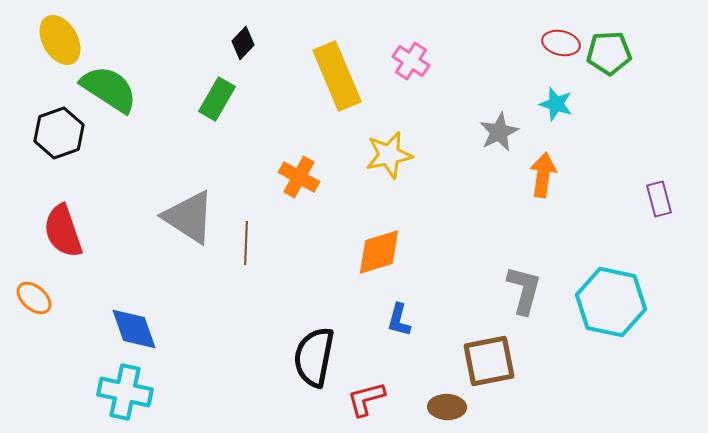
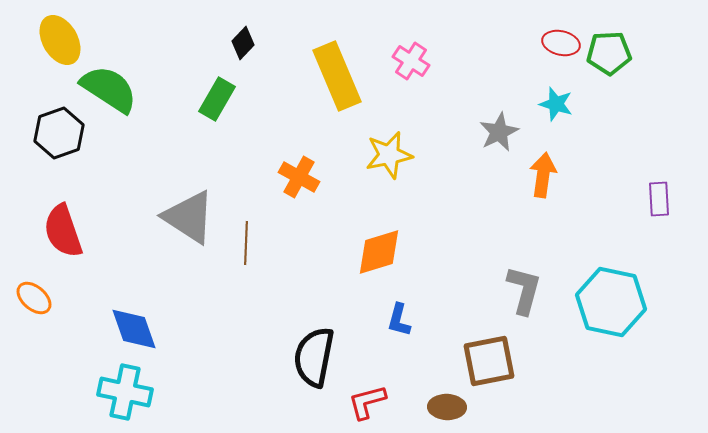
purple rectangle: rotated 12 degrees clockwise
red L-shape: moved 1 px right, 3 px down
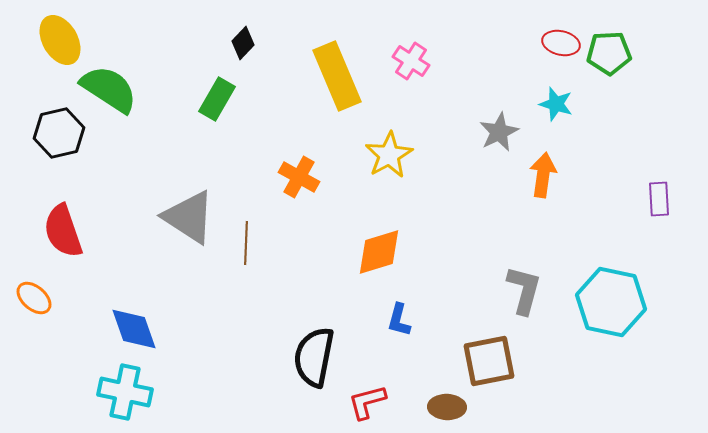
black hexagon: rotated 6 degrees clockwise
yellow star: rotated 18 degrees counterclockwise
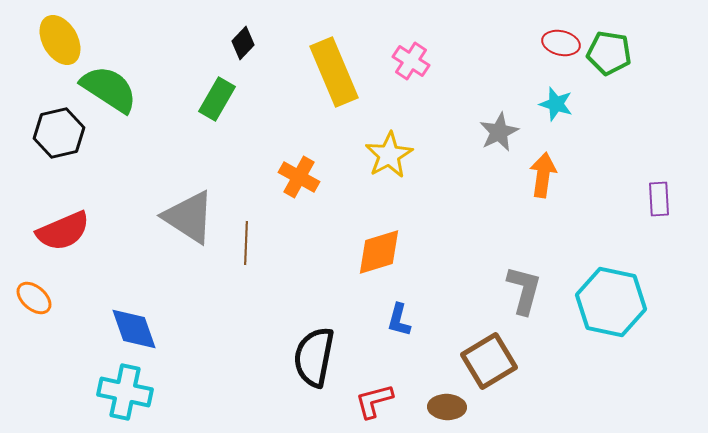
green pentagon: rotated 12 degrees clockwise
yellow rectangle: moved 3 px left, 4 px up
red semicircle: rotated 94 degrees counterclockwise
brown square: rotated 20 degrees counterclockwise
red L-shape: moved 7 px right, 1 px up
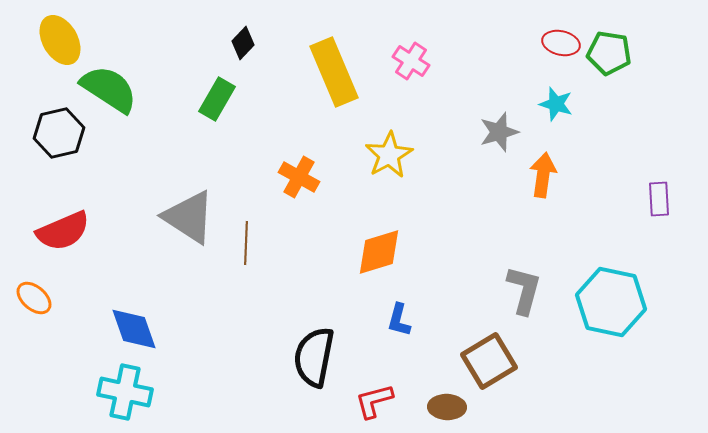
gray star: rotated 9 degrees clockwise
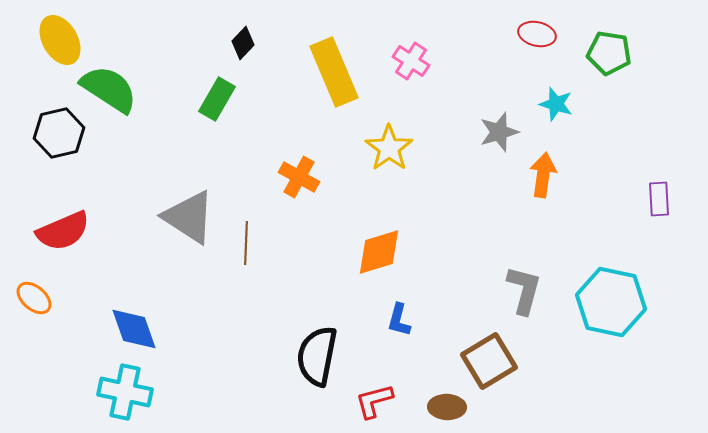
red ellipse: moved 24 px left, 9 px up
yellow star: moved 7 px up; rotated 6 degrees counterclockwise
black semicircle: moved 3 px right, 1 px up
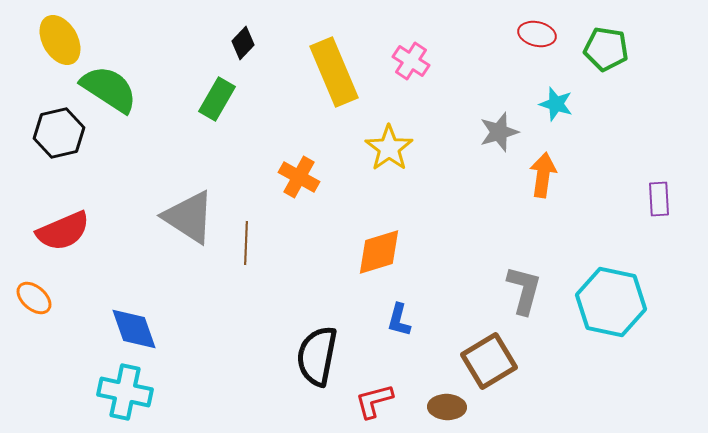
green pentagon: moved 3 px left, 4 px up
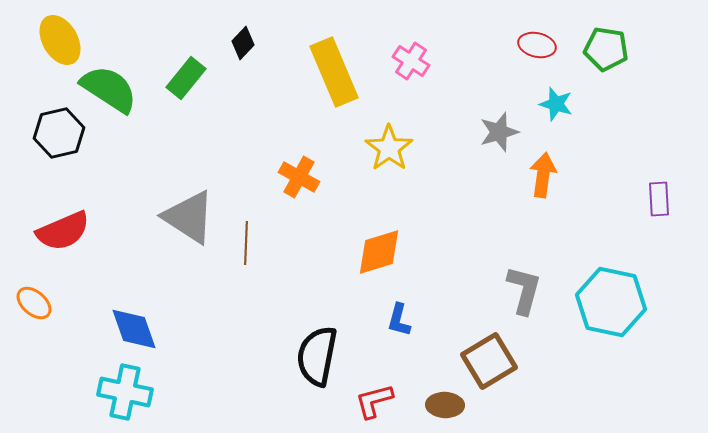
red ellipse: moved 11 px down
green rectangle: moved 31 px left, 21 px up; rotated 9 degrees clockwise
orange ellipse: moved 5 px down
brown ellipse: moved 2 px left, 2 px up
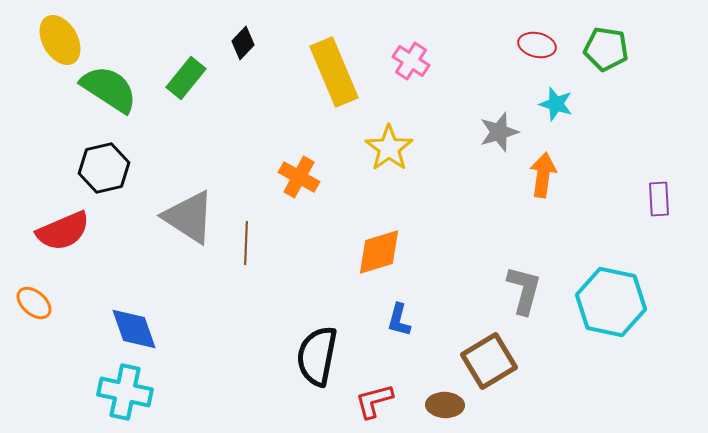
black hexagon: moved 45 px right, 35 px down
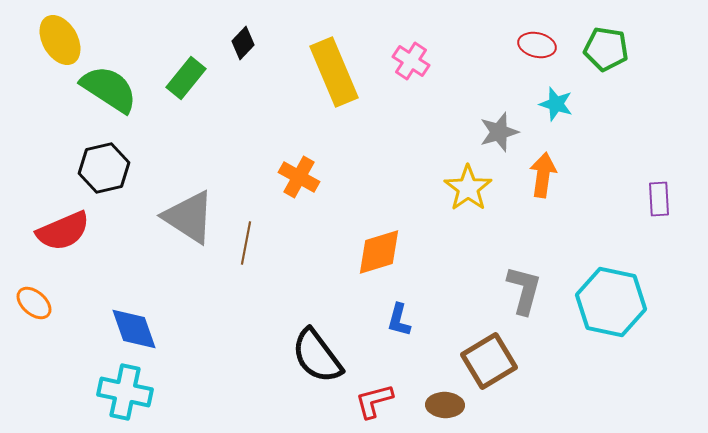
yellow star: moved 79 px right, 40 px down
brown line: rotated 9 degrees clockwise
black semicircle: rotated 48 degrees counterclockwise
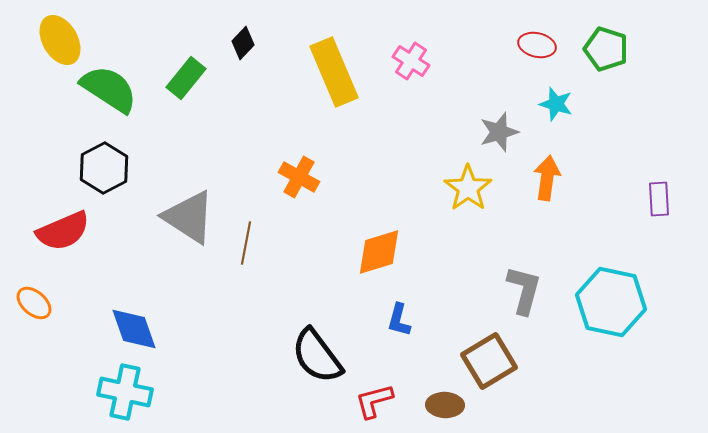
green pentagon: rotated 9 degrees clockwise
black hexagon: rotated 15 degrees counterclockwise
orange arrow: moved 4 px right, 3 px down
